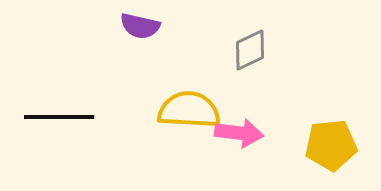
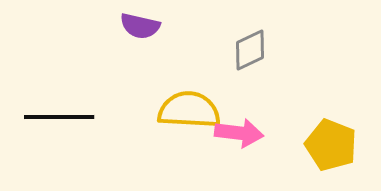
yellow pentagon: rotated 27 degrees clockwise
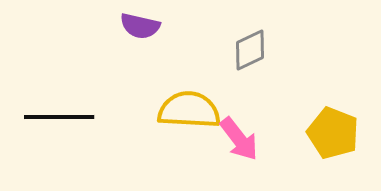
pink arrow: moved 6 px down; rotated 45 degrees clockwise
yellow pentagon: moved 2 px right, 12 px up
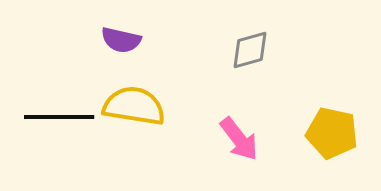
purple semicircle: moved 19 px left, 14 px down
gray diamond: rotated 9 degrees clockwise
yellow semicircle: moved 55 px left, 4 px up; rotated 6 degrees clockwise
yellow pentagon: moved 1 px left; rotated 9 degrees counterclockwise
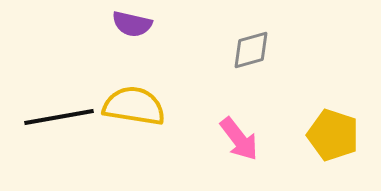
purple semicircle: moved 11 px right, 16 px up
gray diamond: moved 1 px right
black line: rotated 10 degrees counterclockwise
yellow pentagon: moved 1 px right, 2 px down; rotated 6 degrees clockwise
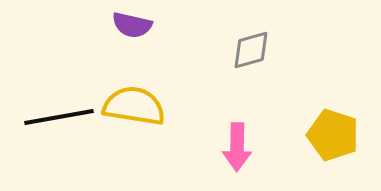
purple semicircle: moved 1 px down
pink arrow: moved 2 px left, 8 px down; rotated 39 degrees clockwise
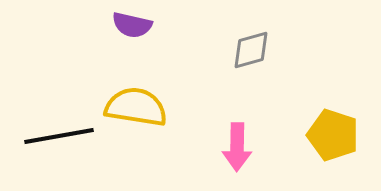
yellow semicircle: moved 2 px right, 1 px down
black line: moved 19 px down
